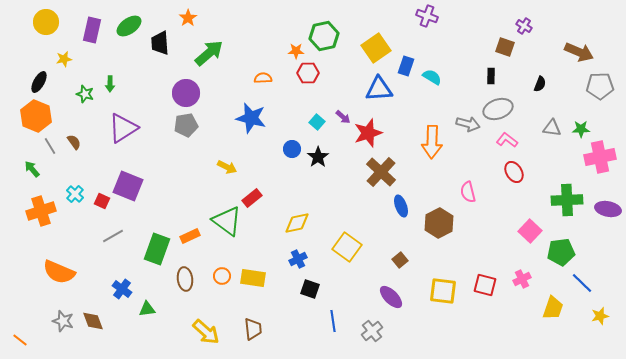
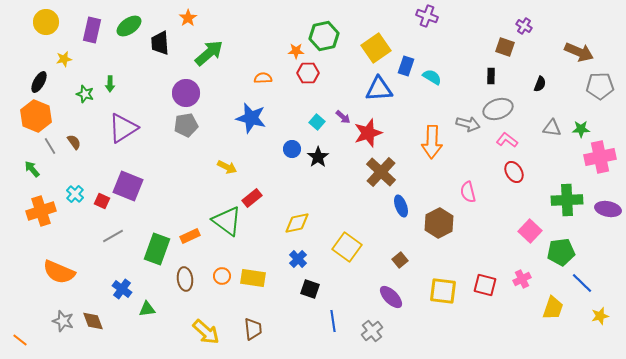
blue cross at (298, 259): rotated 18 degrees counterclockwise
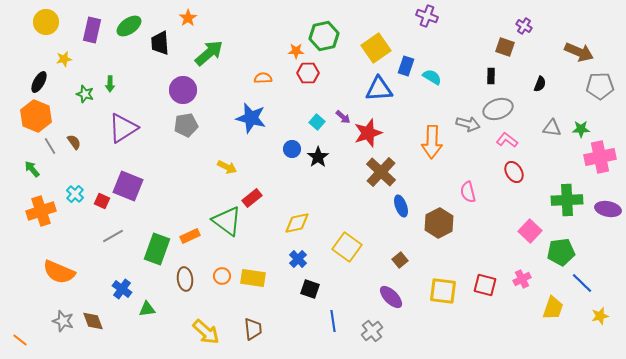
purple circle at (186, 93): moved 3 px left, 3 px up
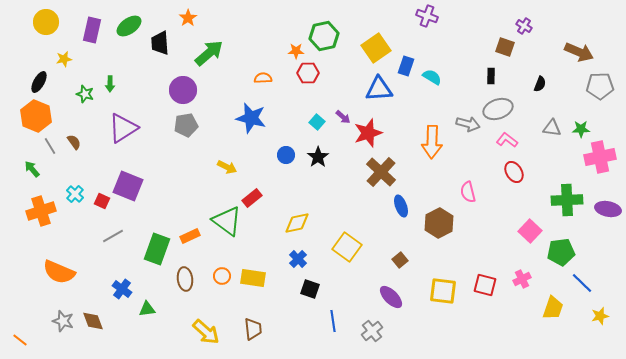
blue circle at (292, 149): moved 6 px left, 6 px down
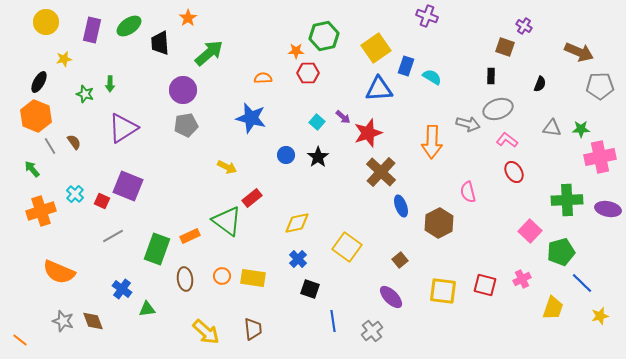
green pentagon at (561, 252): rotated 8 degrees counterclockwise
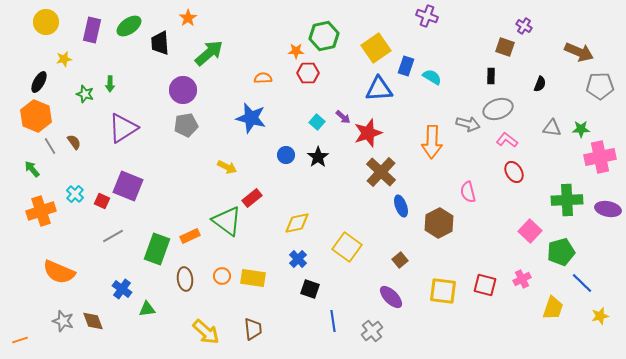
orange line at (20, 340): rotated 56 degrees counterclockwise
